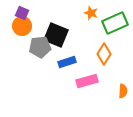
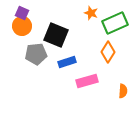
gray pentagon: moved 4 px left, 7 px down
orange diamond: moved 4 px right, 2 px up
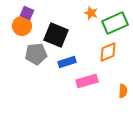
purple square: moved 5 px right
orange diamond: rotated 35 degrees clockwise
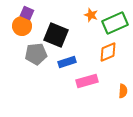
orange star: moved 2 px down
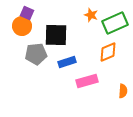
black square: rotated 20 degrees counterclockwise
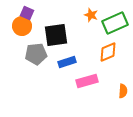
black square: rotated 10 degrees counterclockwise
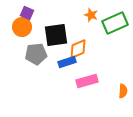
orange circle: moved 1 px down
orange diamond: moved 30 px left, 3 px up
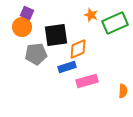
blue rectangle: moved 5 px down
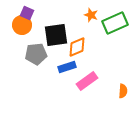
orange circle: moved 2 px up
orange diamond: moved 1 px left, 2 px up
pink rectangle: rotated 20 degrees counterclockwise
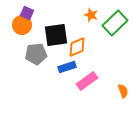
green rectangle: rotated 20 degrees counterclockwise
orange semicircle: rotated 24 degrees counterclockwise
